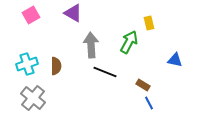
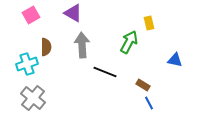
gray arrow: moved 9 px left
brown semicircle: moved 10 px left, 19 px up
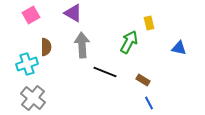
blue triangle: moved 4 px right, 12 px up
brown rectangle: moved 5 px up
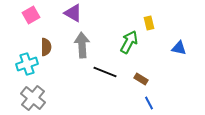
brown rectangle: moved 2 px left, 1 px up
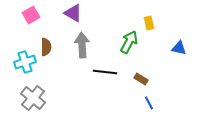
cyan cross: moved 2 px left, 2 px up
black line: rotated 15 degrees counterclockwise
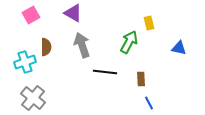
gray arrow: rotated 15 degrees counterclockwise
brown rectangle: rotated 56 degrees clockwise
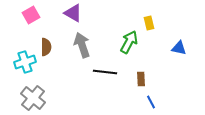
blue line: moved 2 px right, 1 px up
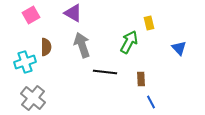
blue triangle: rotated 35 degrees clockwise
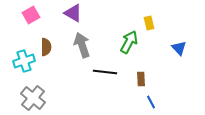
cyan cross: moved 1 px left, 1 px up
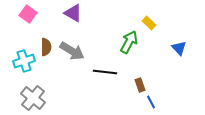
pink square: moved 3 px left, 1 px up; rotated 24 degrees counterclockwise
yellow rectangle: rotated 32 degrees counterclockwise
gray arrow: moved 10 px left, 6 px down; rotated 140 degrees clockwise
brown rectangle: moved 1 px left, 6 px down; rotated 16 degrees counterclockwise
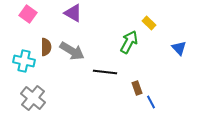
cyan cross: rotated 30 degrees clockwise
brown rectangle: moved 3 px left, 3 px down
